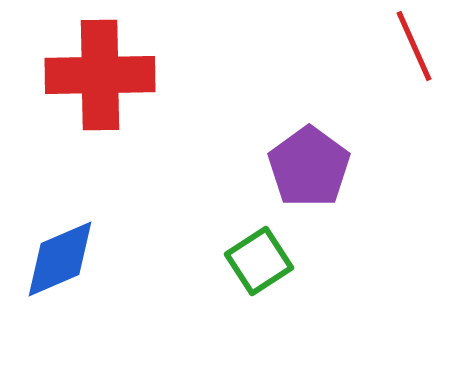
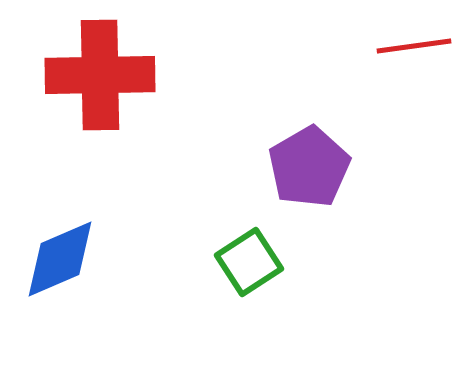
red line: rotated 74 degrees counterclockwise
purple pentagon: rotated 6 degrees clockwise
green square: moved 10 px left, 1 px down
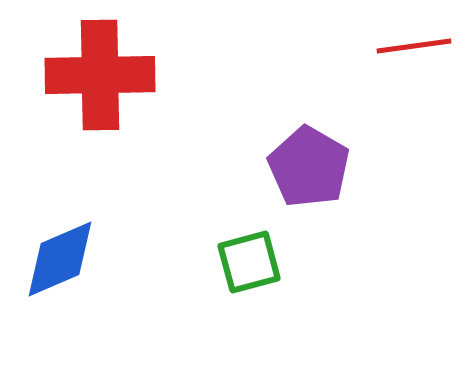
purple pentagon: rotated 12 degrees counterclockwise
green square: rotated 18 degrees clockwise
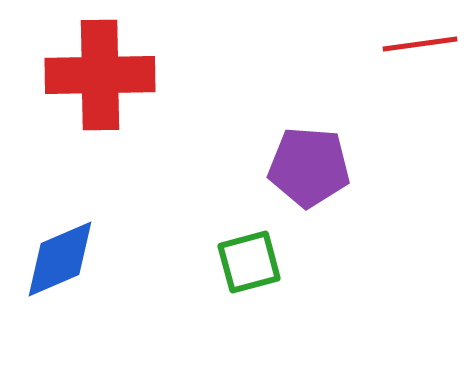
red line: moved 6 px right, 2 px up
purple pentagon: rotated 26 degrees counterclockwise
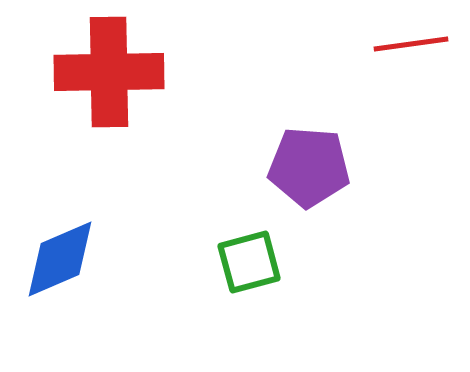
red line: moved 9 px left
red cross: moved 9 px right, 3 px up
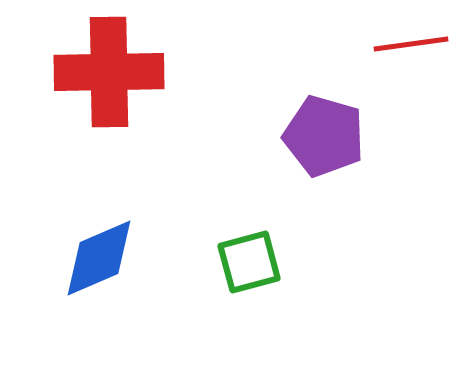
purple pentagon: moved 15 px right, 31 px up; rotated 12 degrees clockwise
blue diamond: moved 39 px right, 1 px up
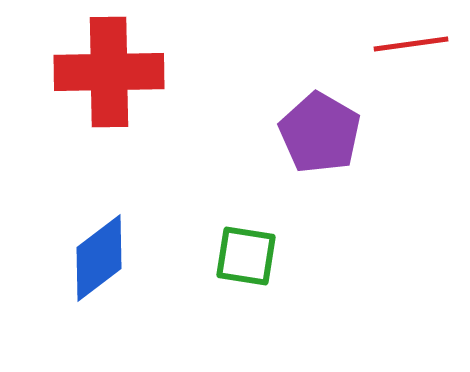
purple pentagon: moved 4 px left, 3 px up; rotated 14 degrees clockwise
blue diamond: rotated 14 degrees counterclockwise
green square: moved 3 px left, 6 px up; rotated 24 degrees clockwise
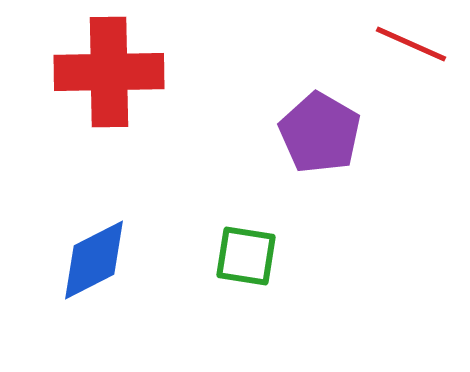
red line: rotated 32 degrees clockwise
blue diamond: moved 5 px left, 2 px down; rotated 10 degrees clockwise
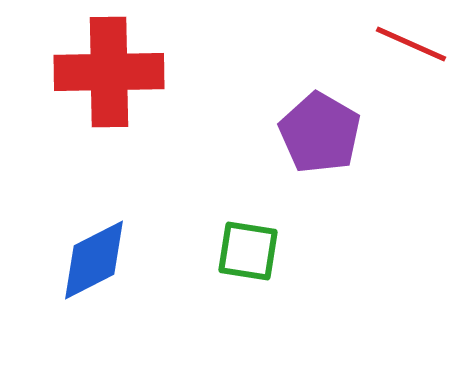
green square: moved 2 px right, 5 px up
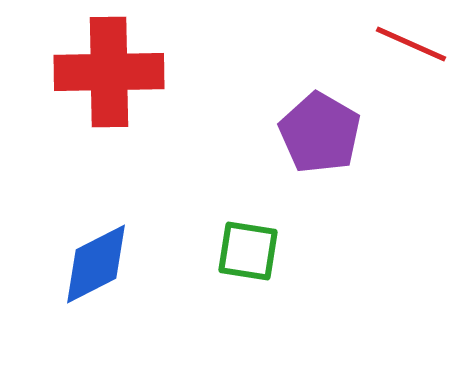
blue diamond: moved 2 px right, 4 px down
